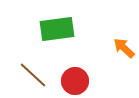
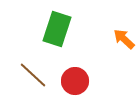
green rectangle: rotated 64 degrees counterclockwise
orange arrow: moved 9 px up
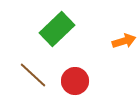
green rectangle: rotated 28 degrees clockwise
orange arrow: moved 2 px down; rotated 120 degrees clockwise
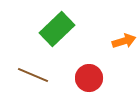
brown line: rotated 20 degrees counterclockwise
red circle: moved 14 px right, 3 px up
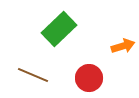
green rectangle: moved 2 px right
orange arrow: moved 1 px left, 5 px down
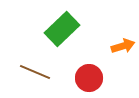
green rectangle: moved 3 px right
brown line: moved 2 px right, 3 px up
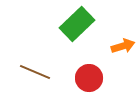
green rectangle: moved 15 px right, 5 px up
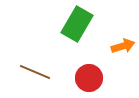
green rectangle: rotated 16 degrees counterclockwise
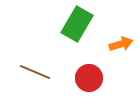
orange arrow: moved 2 px left, 2 px up
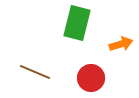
green rectangle: moved 1 px up; rotated 16 degrees counterclockwise
red circle: moved 2 px right
